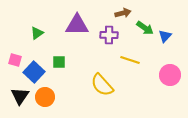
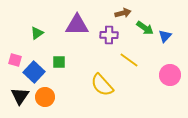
yellow line: moved 1 px left; rotated 18 degrees clockwise
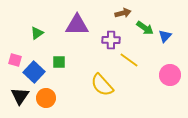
purple cross: moved 2 px right, 5 px down
orange circle: moved 1 px right, 1 px down
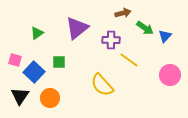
purple triangle: moved 3 px down; rotated 40 degrees counterclockwise
orange circle: moved 4 px right
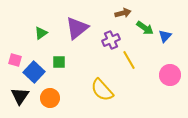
green triangle: moved 4 px right
purple cross: rotated 24 degrees counterclockwise
yellow line: rotated 24 degrees clockwise
yellow semicircle: moved 5 px down
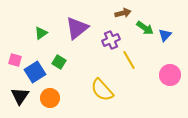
blue triangle: moved 1 px up
green square: rotated 32 degrees clockwise
blue square: moved 1 px right; rotated 15 degrees clockwise
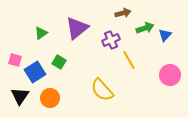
green arrow: rotated 54 degrees counterclockwise
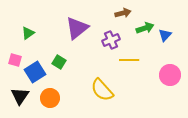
green triangle: moved 13 px left
yellow line: rotated 60 degrees counterclockwise
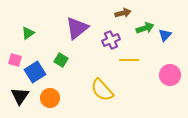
green square: moved 2 px right, 2 px up
